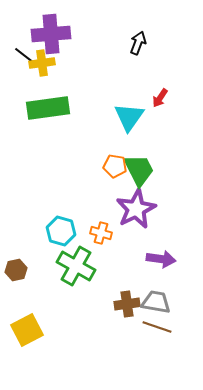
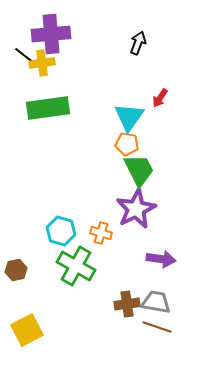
orange pentagon: moved 12 px right, 22 px up
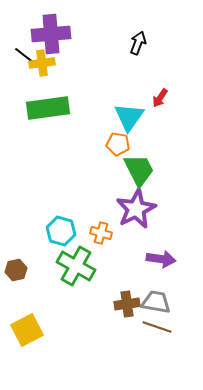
orange pentagon: moved 9 px left
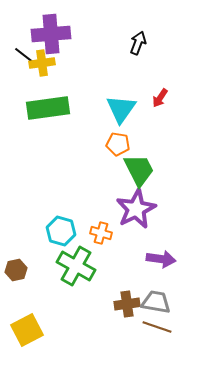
cyan triangle: moved 8 px left, 8 px up
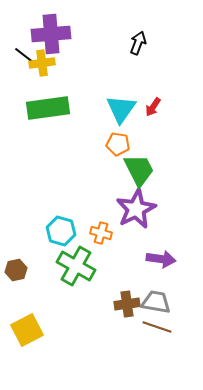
red arrow: moved 7 px left, 9 px down
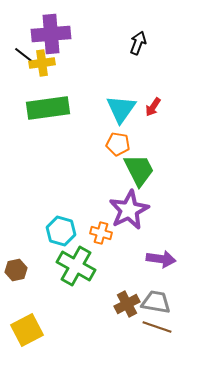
purple star: moved 7 px left, 1 px down
brown cross: rotated 20 degrees counterclockwise
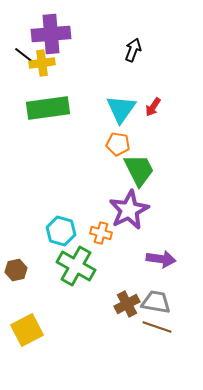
black arrow: moved 5 px left, 7 px down
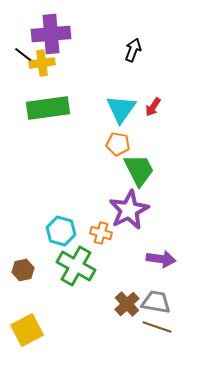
brown hexagon: moved 7 px right
brown cross: rotated 15 degrees counterclockwise
